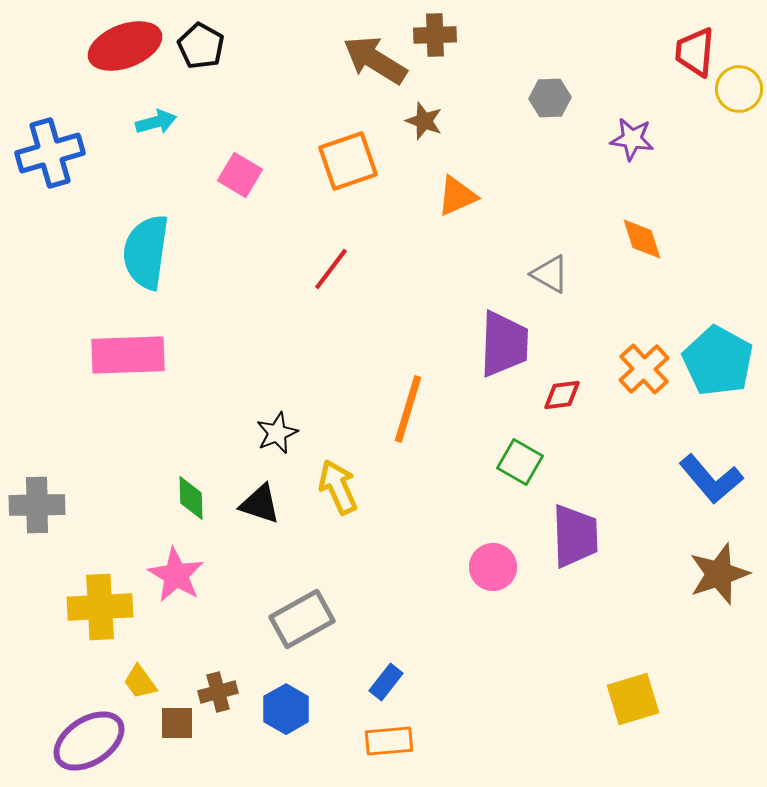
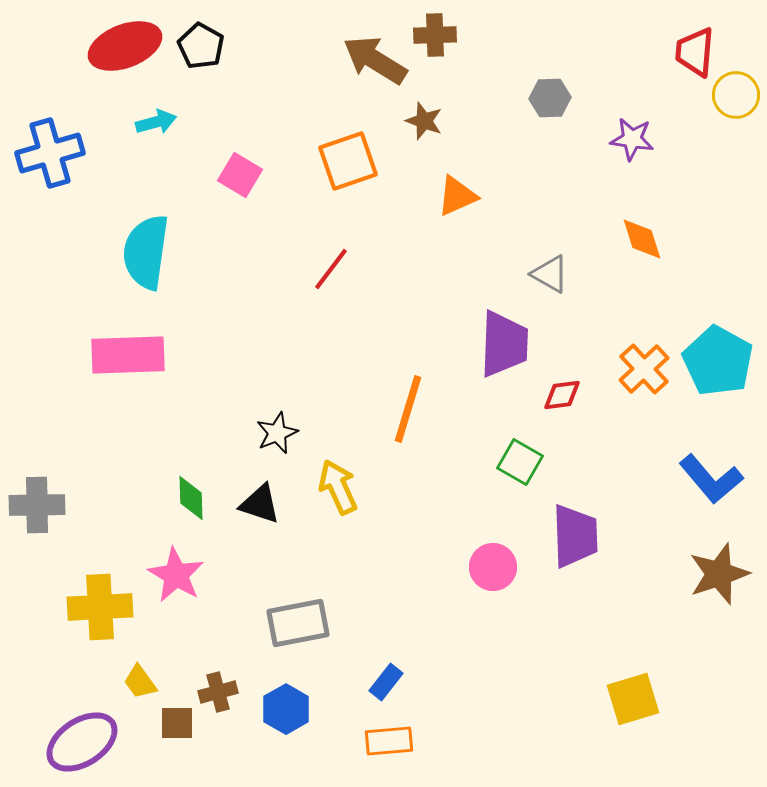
yellow circle at (739, 89): moved 3 px left, 6 px down
gray rectangle at (302, 619): moved 4 px left, 4 px down; rotated 18 degrees clockwise
purple ellipse at (89, 741): moved 7 px left, 1 px down
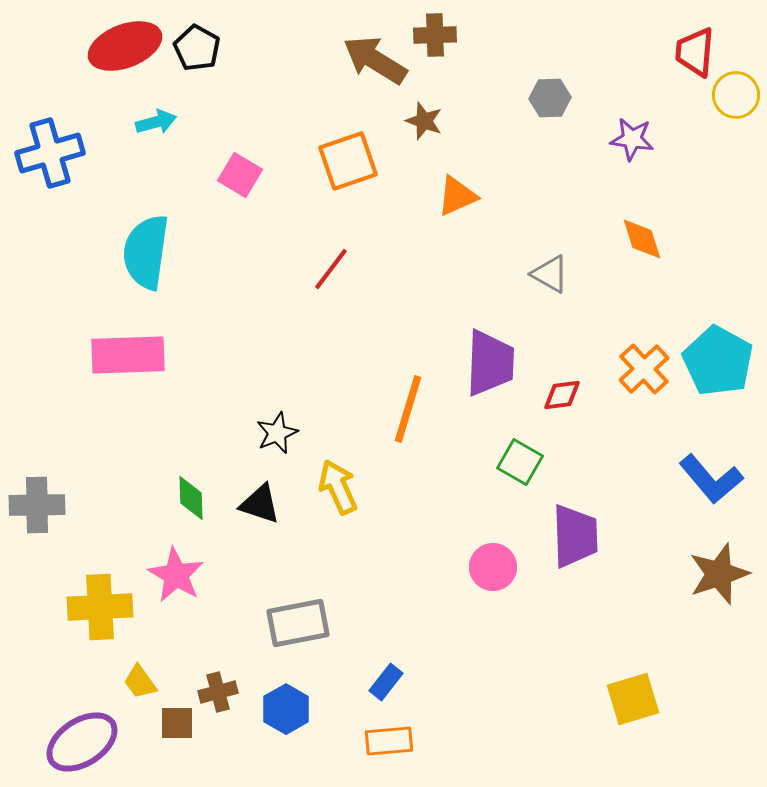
black pentagon at (201, 46): moved 4 px left, 2 px down
purple trapezoid at (504, 344): moved 14 px left, 19 px down
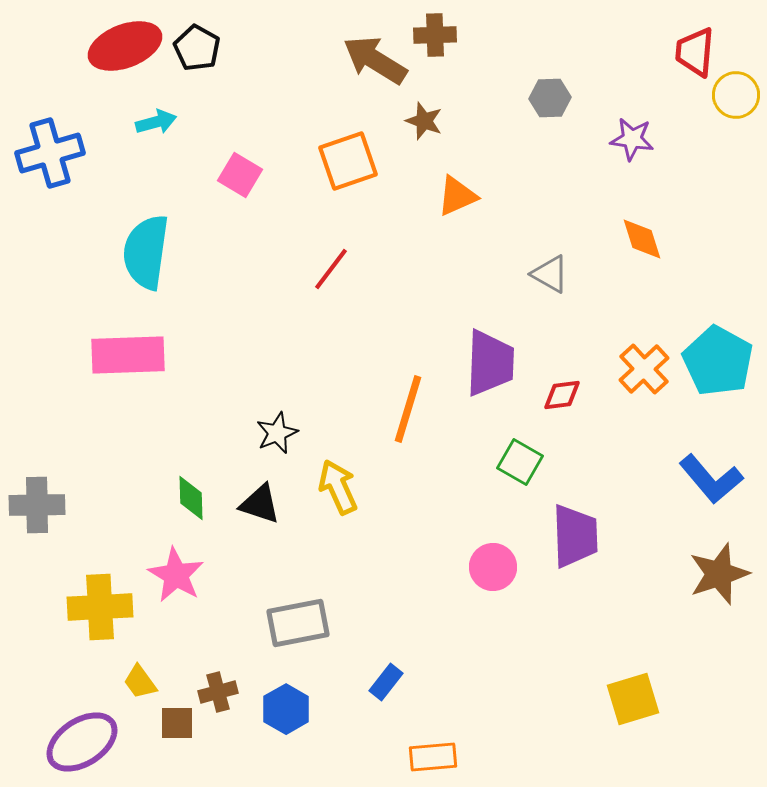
orange rectangle at (389, 741): moved 44 px right, 16 px down
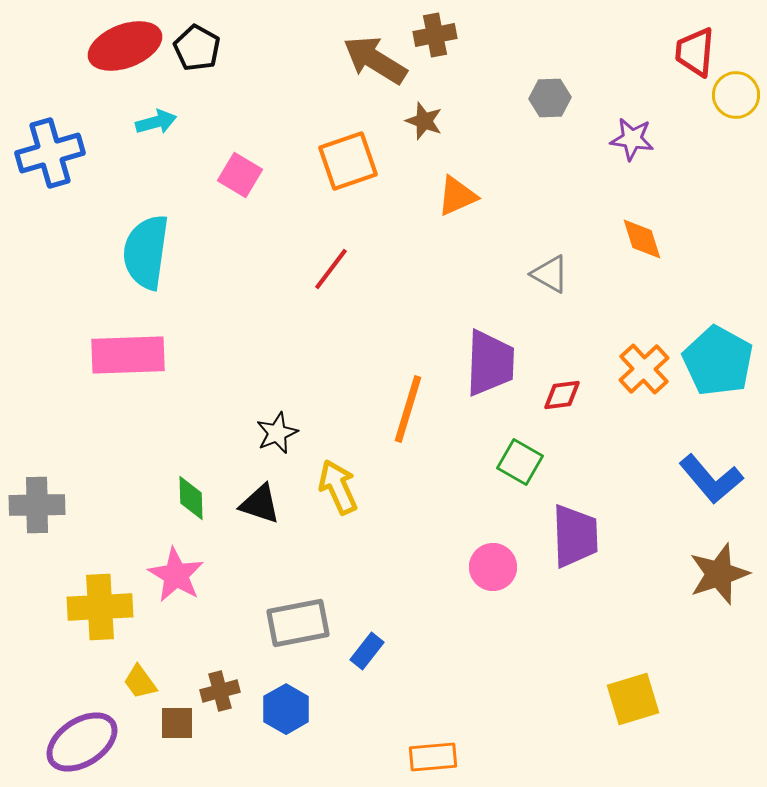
brown cross at (435, 35): rotated 9 degrees counterclockwise
blue rectangle at (386, 682): moved 19 px left, 31 px up
brown cross at (218, 692): moved 2 px right, 1 px up
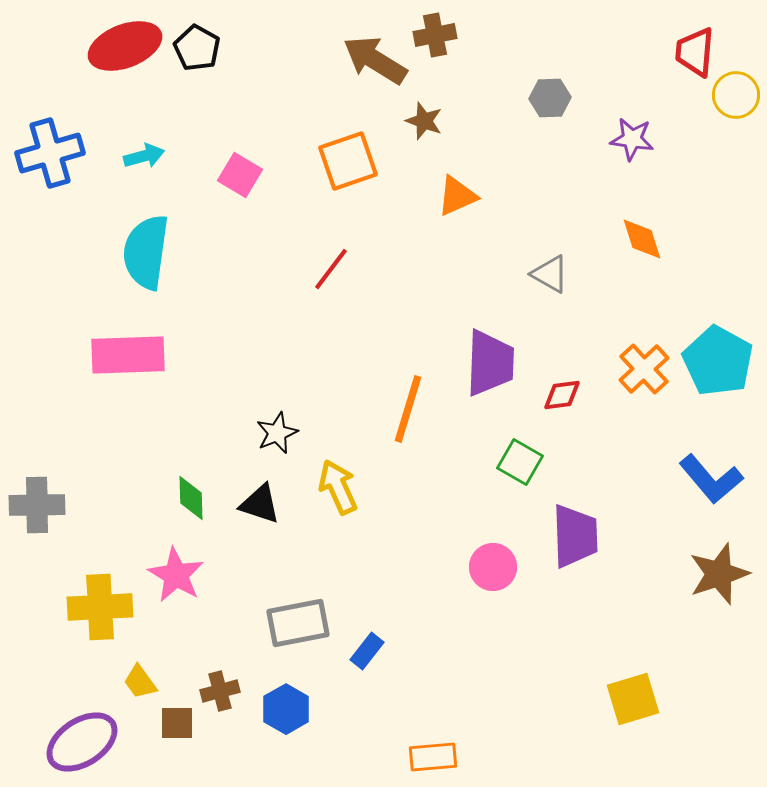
cyan arrow at (156, 122): moved 12 px left, 34 px down
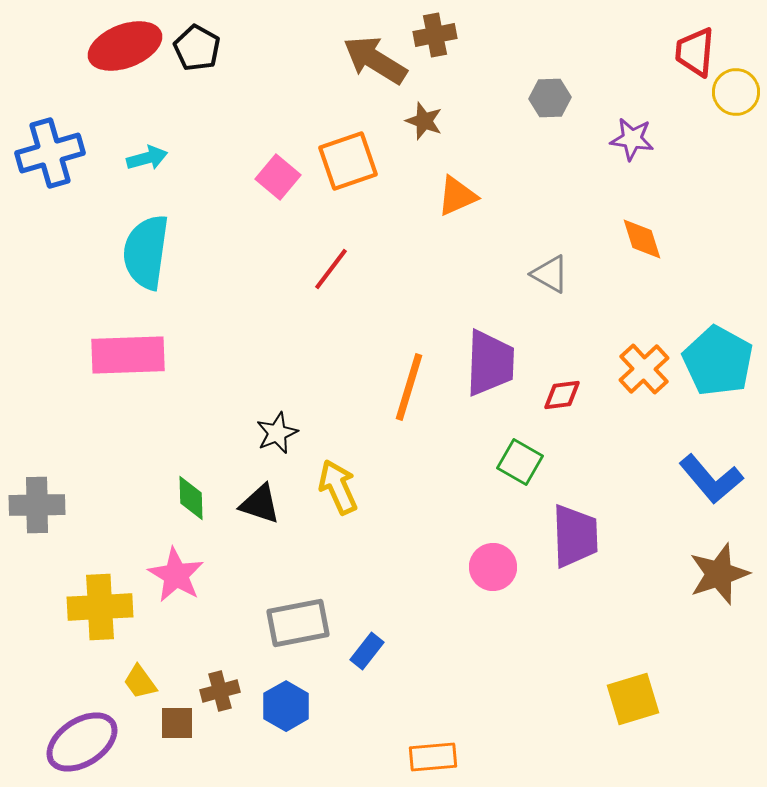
yellow circle at (736, 95): moved 3 px up
cyan arrow at (144, 156): moved 3 px right, 2 px down
pink square at (240, 175): moved 38 px right, 2 px down; rotated 9 degrees clockwise
orange line at (408, 409): moved 1 px right, 22 px up
blue hexagon at (286, 709): moved 3 px up
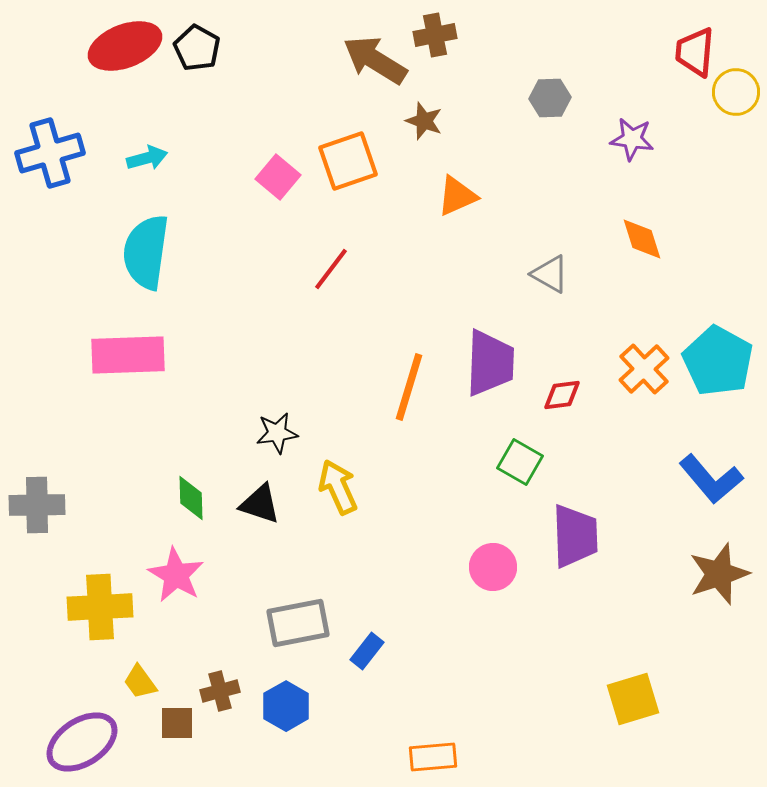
black star at (277, 433): rotated 15 degrees clockwise
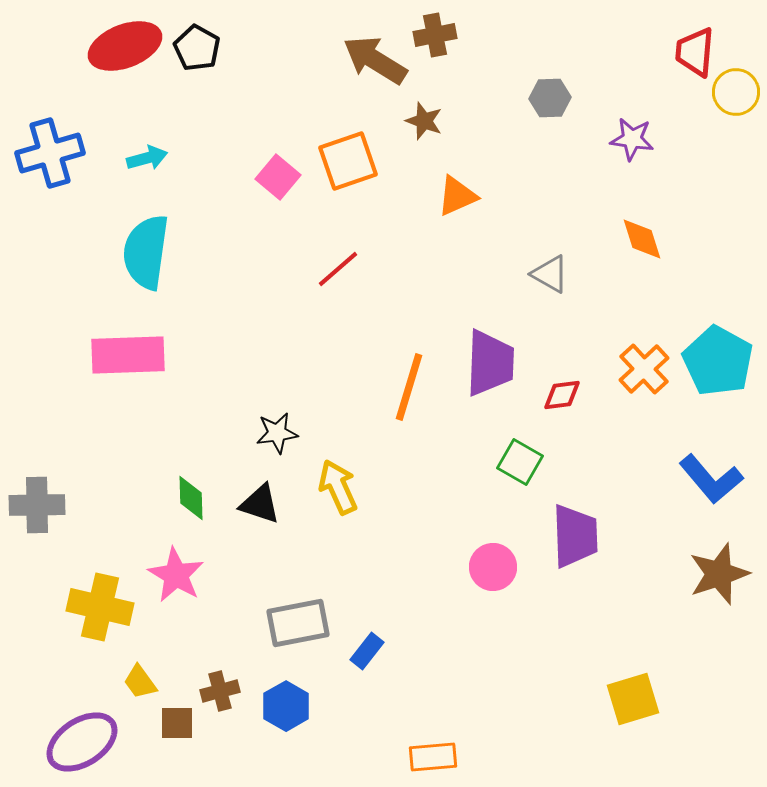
red line at (331, 269): moved 7 px right; rotated 12 degrees clockwise
yellow cross at (100, 607): rotated 16 degrees clockwise
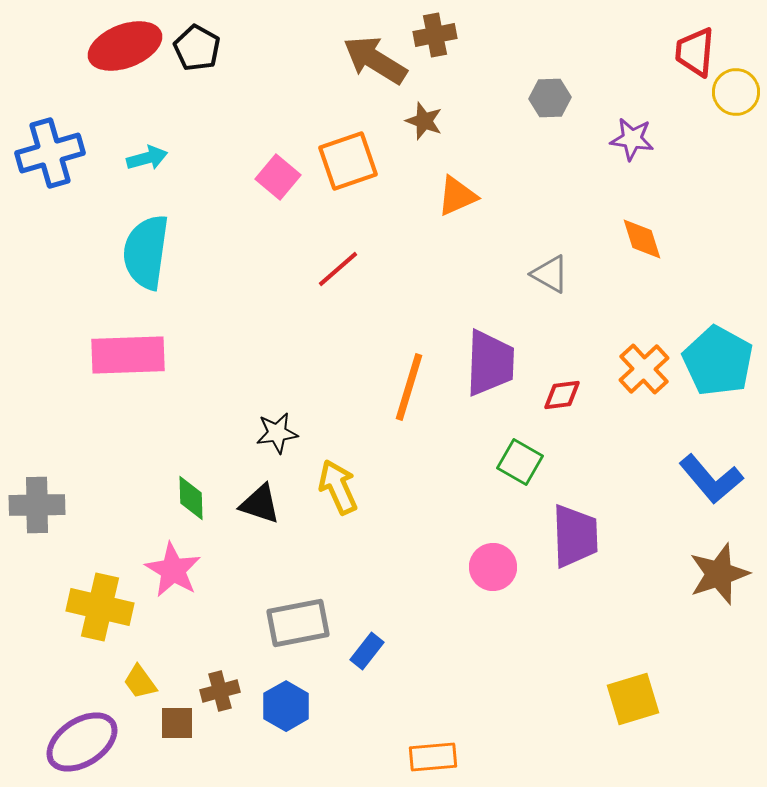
pink star at (176, 575): moved 3 px left, 5 px up
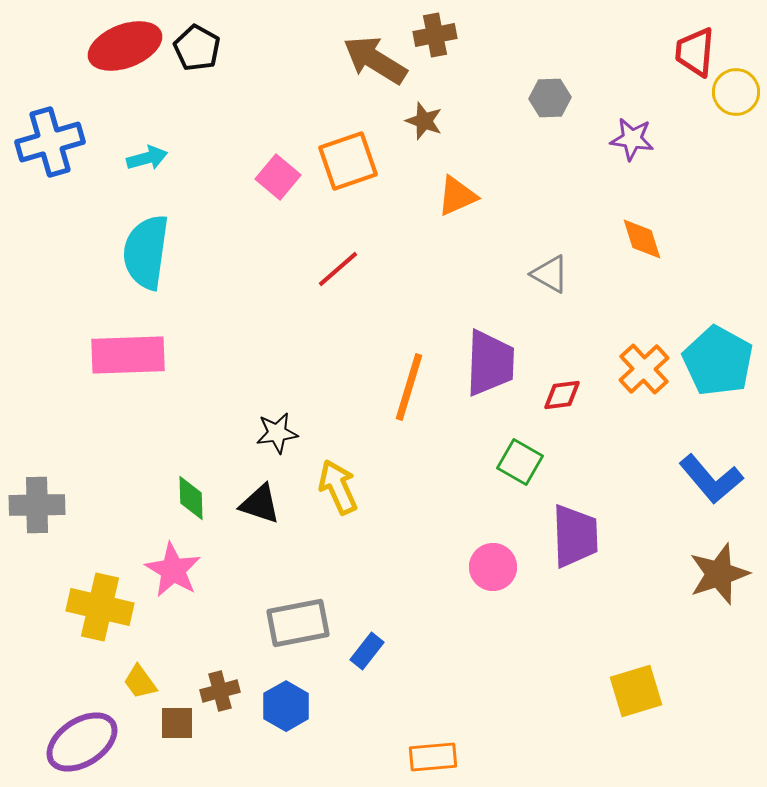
blue cross at (50, 153): moved 11 px up
yellow square at (633, 699): moved 3 px right, 8 px up
